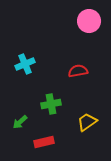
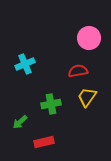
pink circle: moved 17 px down
yellow trapezoid: moved 25 px up; rotated 20 degrees counterclockwise
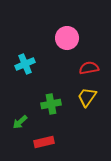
pink circle: moved 22 px left
red semicircle: moved 11 px right, 3 px up
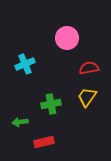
green arrow: rotated 35 degrees clockwise
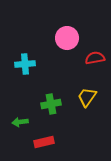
cyan cross: rotated 18 degrees clockwise
red semicircle: moved 6 px right, 10 px up
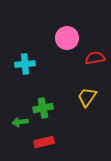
green cross: moved 8 px left, 4 px down
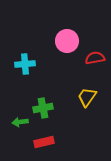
pink circle: moved 3 px down
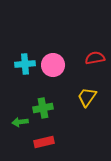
pink circle: moved 14 px left, 24 px down
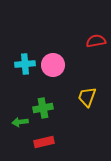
red semicircle: moved 1 px right, 17 px up
yellow trapezoid: rotated 15 degrees counterclockwise
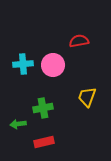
red semicircle: moved 17 px left
cyan cross: moved 2 px left
green arrow: moved 2 px left, 2 px down
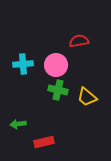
pink circle: moved 3 px right
yellow trapezoid: rotated 70 degrees counterclockwise
green cross: moved 15 px right, 18 px up; rotated 24 degrees clockwise
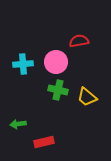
pink circle: moved 3 px up
